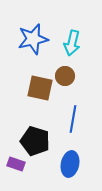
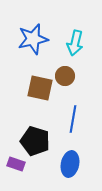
cyan arrow: moved 3 px right
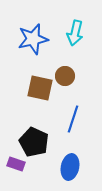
cyan arrow: moved 10 px up
blue line: rotated 8 degrees clockwise
black pentagon: moved 1 px left, 1 px down; rotated 8 degrees clockwise
blue ellipse: moved 3 px down
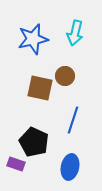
blue line: moved 1 px down
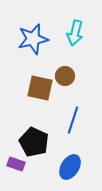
blue ellipse: rotated 20 degrees clockwise
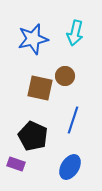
black pentagon: moved 1 px left, 6 px up
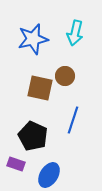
blue ellipse: moved 21 px left, 8 px down
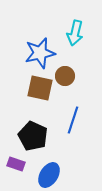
blue star: moved 7 px right, 14 px down
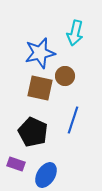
black pentagon: moved 4 px up
blue ellipse: moved 3 px left
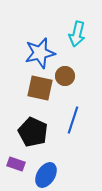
cyan arrow: moved 2 px right, 1 px down
